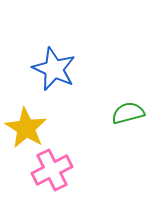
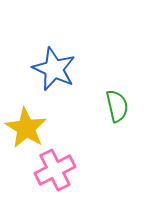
green semicircle: moved 11 px left, 7 px up; rotated 92 degrees clockwise
pink cross: moved 3 px right
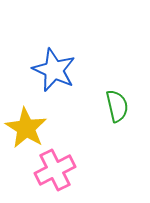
blue star: moved 1 px down
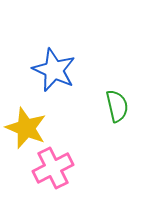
yellow star: rotated 9 degrees counterclockwise
pink cross: moved 2 px left, 2 px up
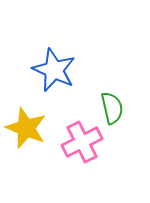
green semicircle: moved 5 px left, 2 px down
pink cross: moved 29 px right, 26 px up
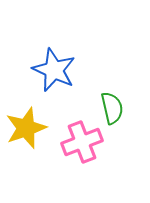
yellow star: rotated 30 degrees clockwise
pink cross: rotated 6 degrees clockwise
